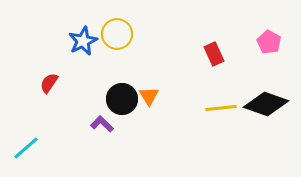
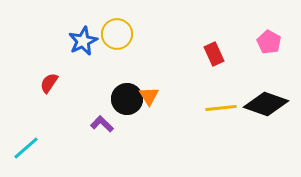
black circle: moved 5 px right
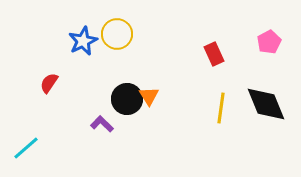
pink pentagon: rotated 15 degrees clockwise
black diamond: rotated 48 degrees clockwise
yellow line: rotated 76 degrees counterclockwise
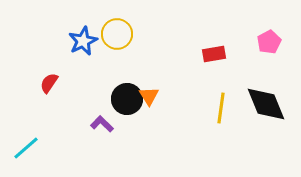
red rectangle: rotated 75 degrees counterclockwise
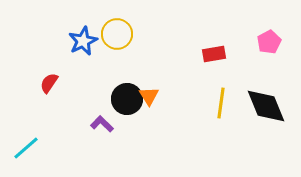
black diamond: moved 2 px down
yellow line: moved 5 px up
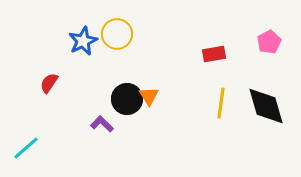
black diamond: rotated 6 degrees clockwise
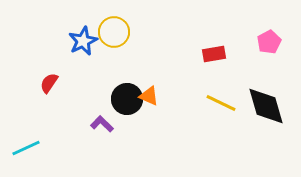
yellow circle: moved 3 px left, 2 px up
orange triangle: rotated 35 degrees counterclockwise
yellow line: rotated 72 degrees counterclockwise
cyan line: rotated 16 degrees clockwise
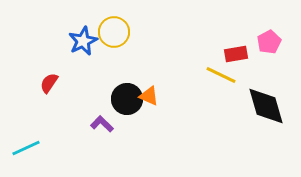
red rectangle: moved 22 px right
yellow line: moved 28 px up
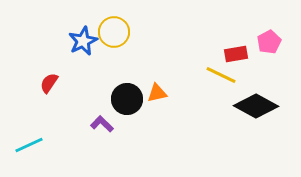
orange triangle: moved 8 px right, 3 px up; rotated 35 degrees counterclockwise
black diamond: moved 10 px left; rotated 45 degrees counterclockwise
cyan line: moved 3 px right, 3 px up
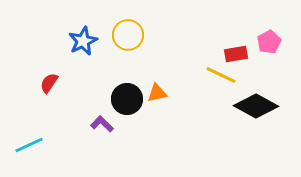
yellow circle: moved 14 px right, 3 px down
